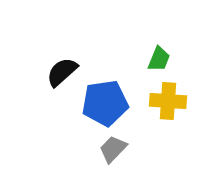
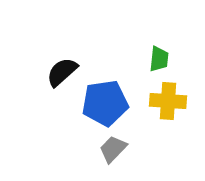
green trapezoid: rotated 16 degrees counterclockwise
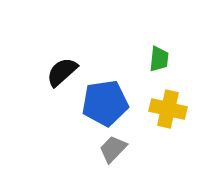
yellow cross: moved 8 px down; rotated 9 degrees clockwise
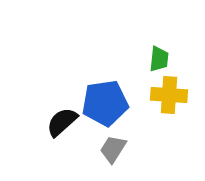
black semicircle: moved 50 px down
yellow cross: moved 1 px right, 14 px up; rotated 9 degrees counterclockwise
gray trapezoid: rotated 12 degrees counterclockwise
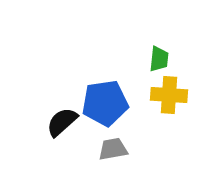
gray trapezoid: rotated 48 degrees clockwise
